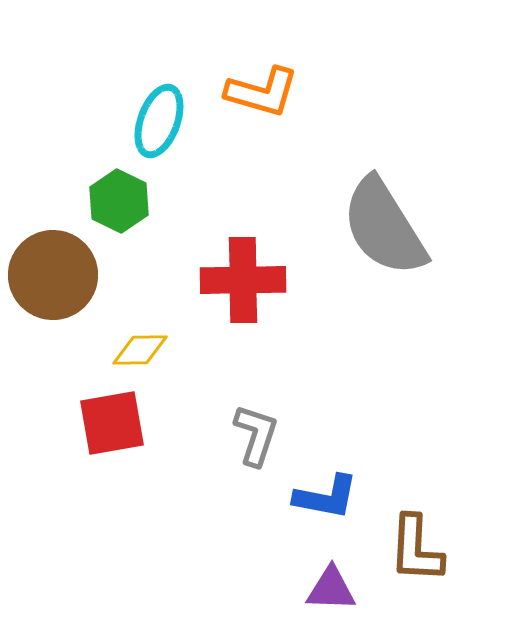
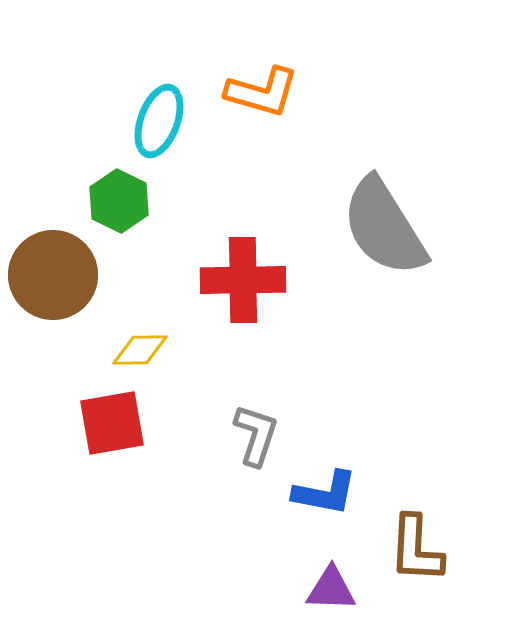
blue L-shape: moved 1 px left, 4 px up
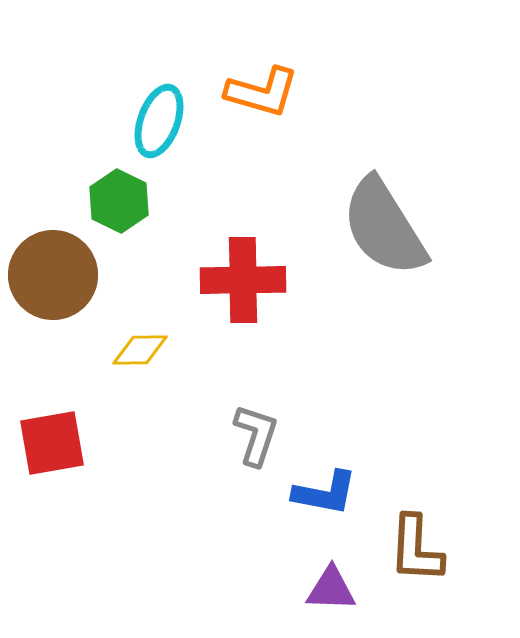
red square: moved 60 px left, 20 px down
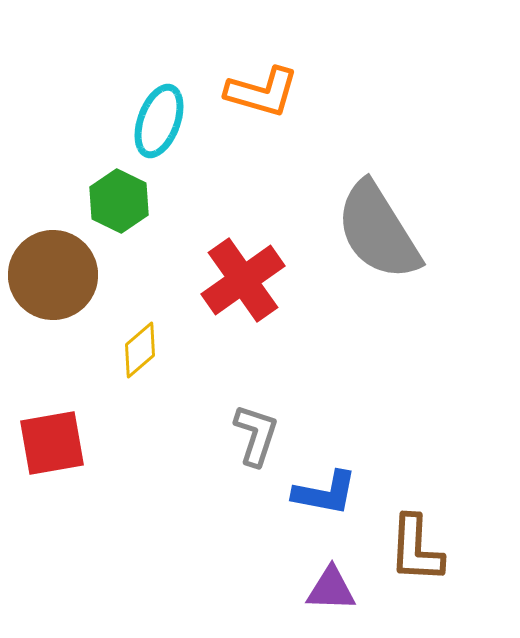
gray semicircle: moved 6 px left, 4 px down
red cross: rotated 34 degrees counterclockwise
yellow diamond: rotated 40 degrees counterclockwise
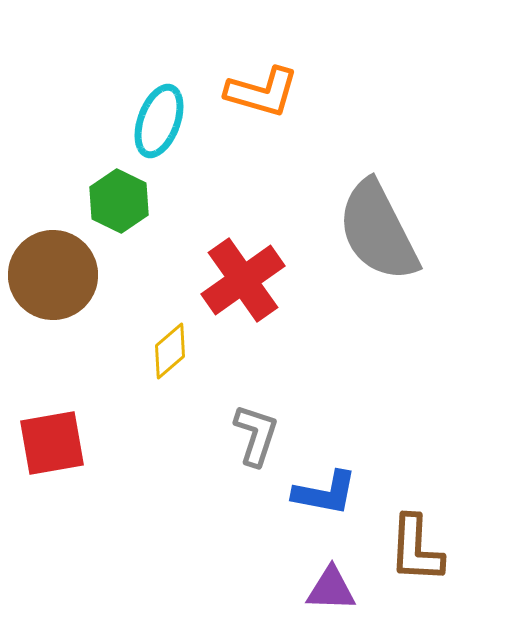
gray semicircle: rotated 5 degrees clockwise
yellow diamond: moved 30 px right, 1 px down
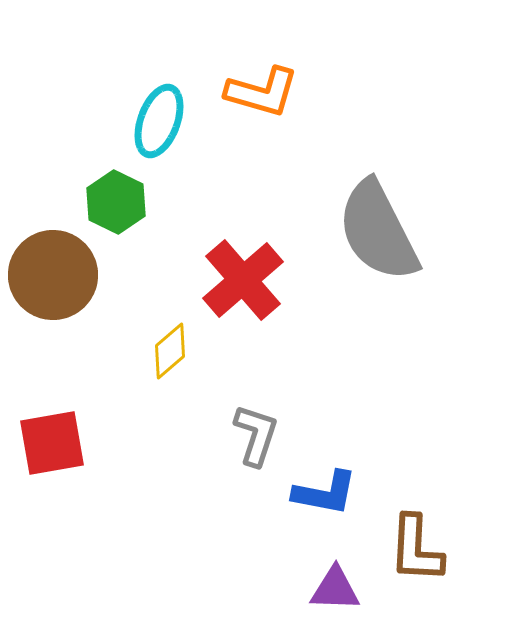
green hexagon: moved 3 px left, 1 px down
red cross: rotated 6 degrees counterclockwise
purple triangle: moved 4 px right
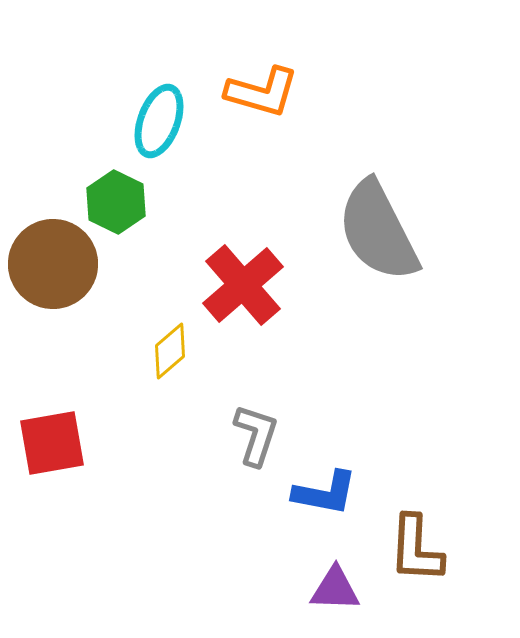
brown circle: moved 11 px up
red cross: moved 5 px down
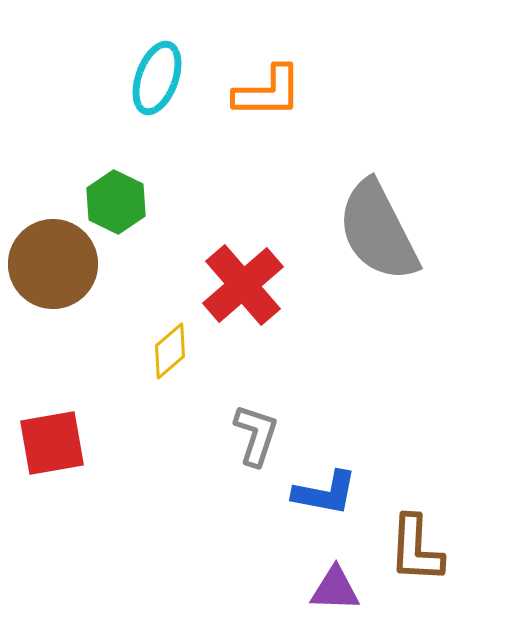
orange L-shape: moved 6 px right; rotated 16 degrees counterclockwise
cyan ellipse: moved 2 px left, 43 px up
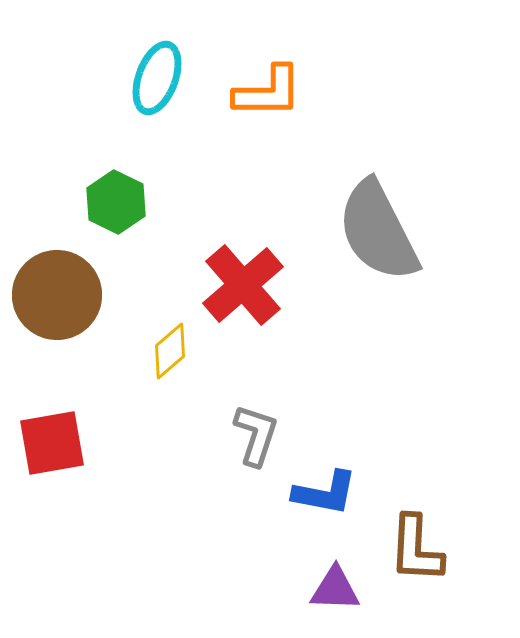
brown circle: moved 4 px right, 31 px down
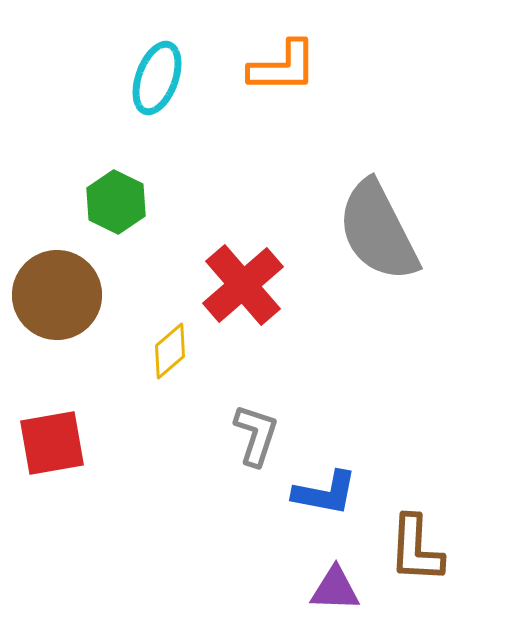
orange L-shape: moved 15 px right, 25 px up
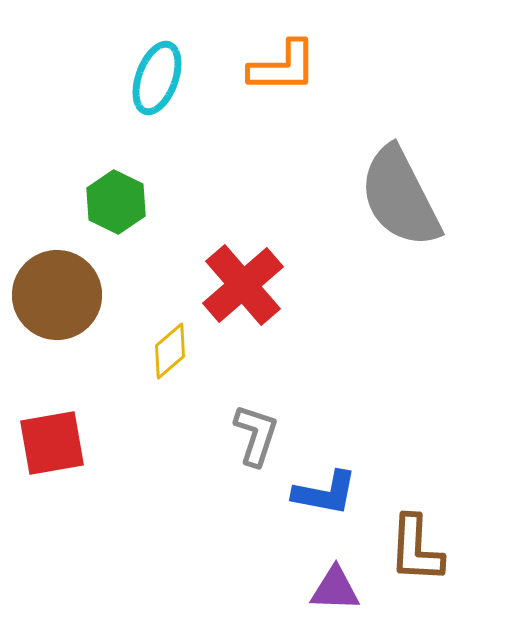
gray semicircle: moved 22 px right, 34 px up
